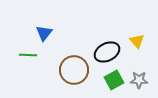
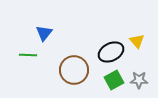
black ellipse: moved 4 px right
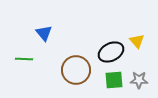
blue triangle: rotated 18 degrees counterclockwise
green line: moved 4 px left, 4 px down
brown circle: moved 2 px right
green square: rotated 24 degrees clockwise
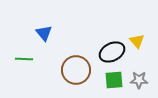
black ellipse: moved 1 px right
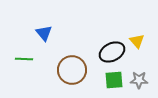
brown circle: moved 4 px left
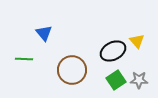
black ellipse: moved 1 px right, 1 px up
green square: moved 2 px right; rotated 30 degrees counterclockwise
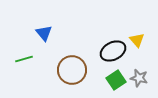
yellow triangle: moved 1 px up
green line: rotated 18 degrees counterclockwise
gray star: moved 2 px up; rotated 12 degrees clockwise
